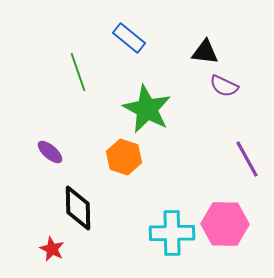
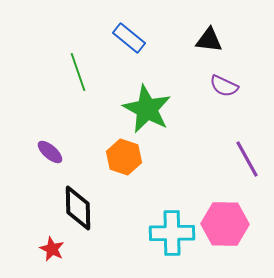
black triangle: moved 4 px right, 12 px up
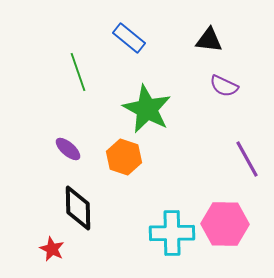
purple ellipse: moved 18 px right, 3 px up
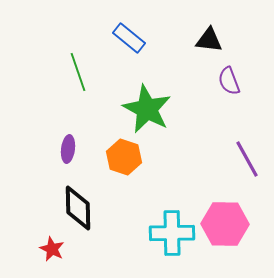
purple semicircle: moved 5 px right, 5 px up; rotated 44 degrees clockwise
purple ellipse: rotated 56 degrees clockwise
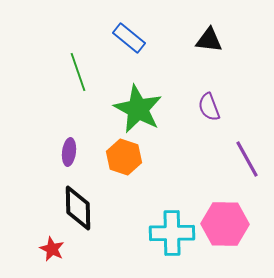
purple semicircle: moved 20 px left, 26 px down
green star: moved 9 px left
purple ellipse: moved 1 px right, 3 px down
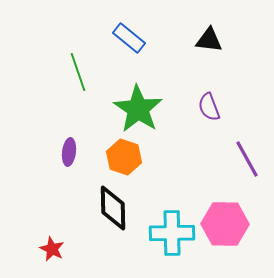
green star: rotated 6 degrees clockwise
black diamond: moved 35 px right
